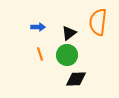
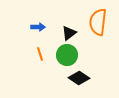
black diamond: moved 3 px right, 1 px up; rotated 35 degrees clockwise
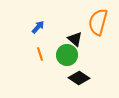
orange semicircle: rotated 8 degrees clockwise
blue arrow: rotated 48 degrees counterclockwise
black triangle: moved 6 px right, 6 px down; rotated 42 degrees counterclockwise
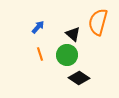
black triangle: moved 2 px left, 5 px up
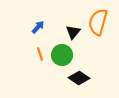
black triangle: moved 2 px up; rotated 28 degrees clockwise
green circle: moved 5 px left
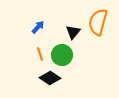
black diamond: moved 29 px left
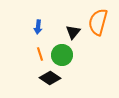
blue arrow: rotated 144 degrees clockwise
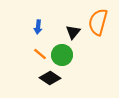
orange line: rotated 32 degrees counterclockwise
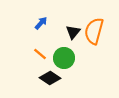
orange semicircle: moved 4 px left, 9 px down
blue arrow: moved 3 px right, 4 px up; rotated 144 degrees counterclockwise
green circle: moved 2 px right, 3 px down
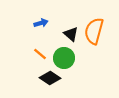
blue arrow: rotated 32 degrees clockwise
black triangle: moved 2 px left, 2 px down; rotated 28 degrees counterclockwise
